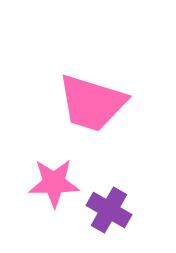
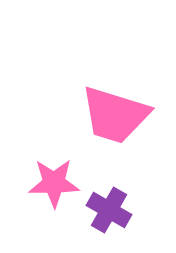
pink trapezoid: moved 23 px right, 12 px down
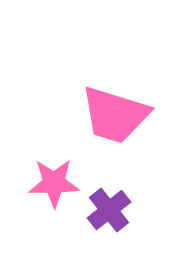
purple cross: rotated 21 degrees clockwise
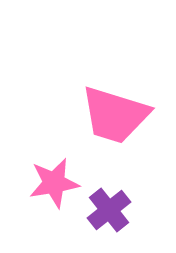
pink star: rotated 9 degrees counterclockwise
